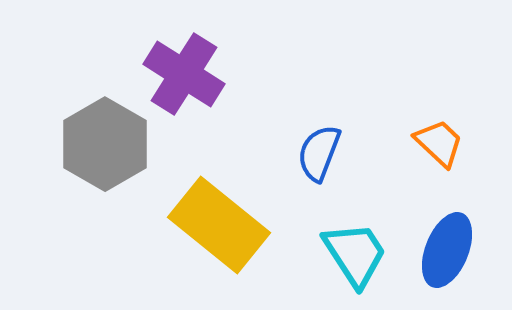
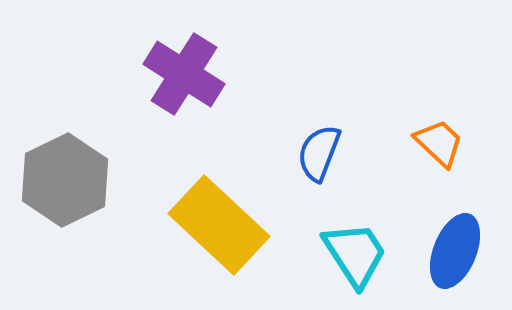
gray hexagon: moved 40 px left, 36 px down; rotated 4 degrees clockwise
yellow rectangle: rotated 4 degrees clockwise
blue ellipse: moved 8 px right, 1 px down
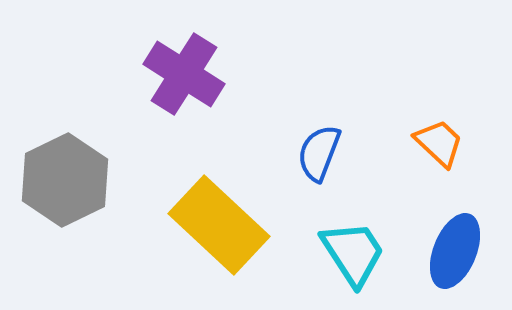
cyan trapezoid: moved 2 px left, 1 px up
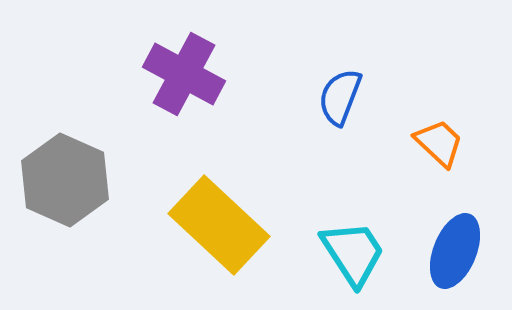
purple cross: rotated 4 degrees counterclockwise
blue semicircle: moved 21 px right, 56 px up
gray hexagon: rotated 10 degrees counterclockwise
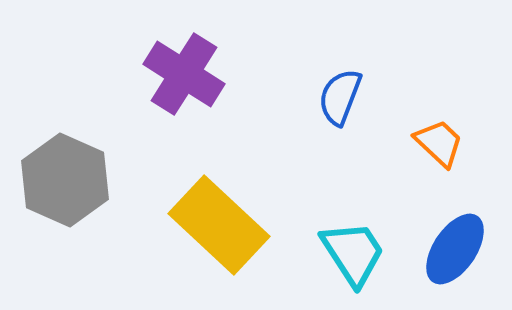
purple cross: rotated 4 degrees clockwise
blue ellipse: moved 2 px up; rotated 12 degrees clockwise
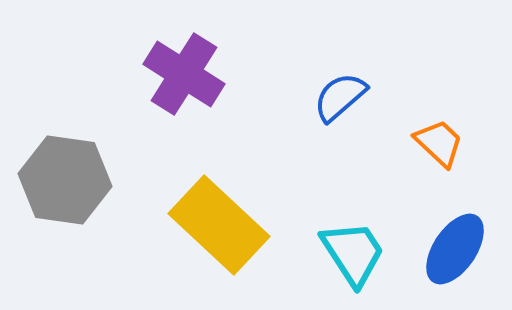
blue semicircle: rotated 28 degrees clockwise
gray hexagon: rotated 16 degrees counterclockwise
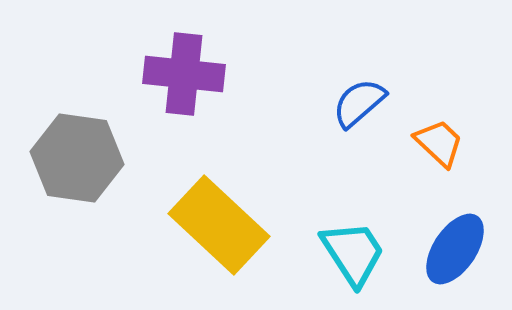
purple cross: rotated 26 degrees counterclockwise
blue semicircle: moved 19 px right, 6 px down
gray hexagon: moved 12 px right, 22 px up
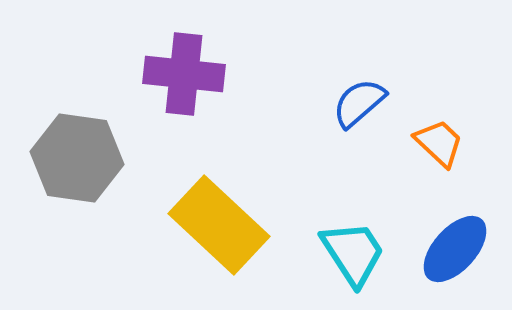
blue ellipse: rotated 8 degrees clockwise
